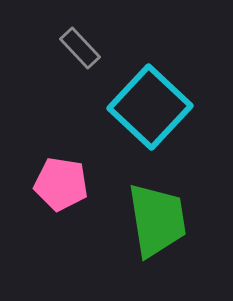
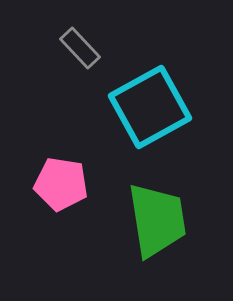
cyan square: rotated 18 degrees clockwise
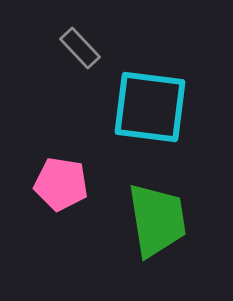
cyan square: rotated 36 degrees clockwise
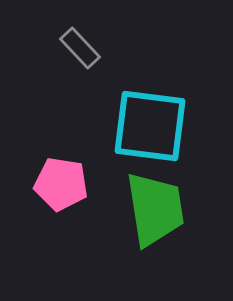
cyan square: moved 19 px down
green trapezoid: moved 2 px left, 11 px up
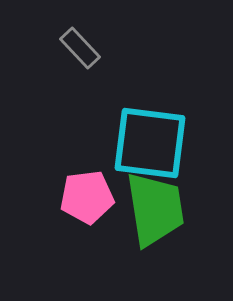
cyan square: moved 17 px down
pink pentagon: moved 26 px right, 13 px down; rotated 16 degrees counterclockwise
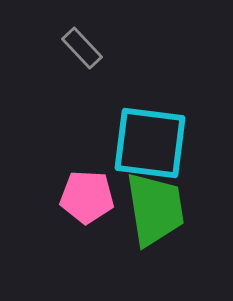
gray rectangle: moved 2 px right
pink pentagon: rotated 10 degrees clockwise
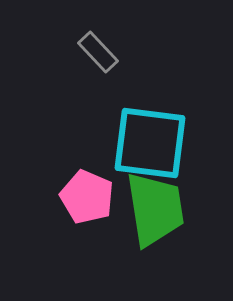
gray rectangle: moved 16 px right, 4 px down
pink pentagon: rotated 20 degrees clockwise
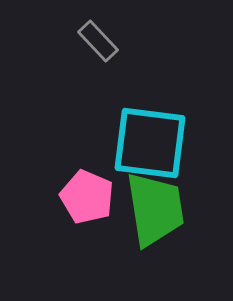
gray rectangle: moved 11 px up
